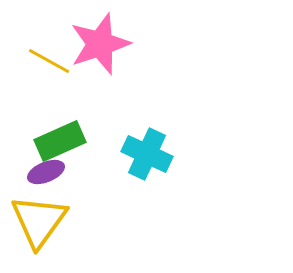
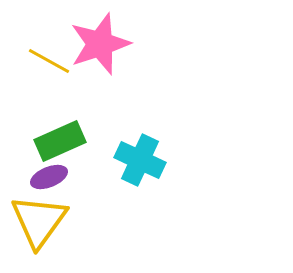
cyan cross: moved 7 px left, 6 px down
purple ellipse: moved 3 px right, 5 px down
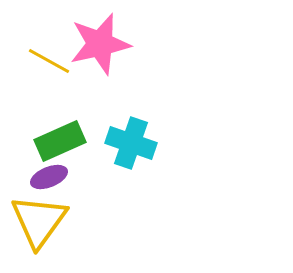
pink star: rotated 6 degrees clockwise
cyan cross: moved 9 px left, 17 px up; rotated 6 degrees counterclockwise
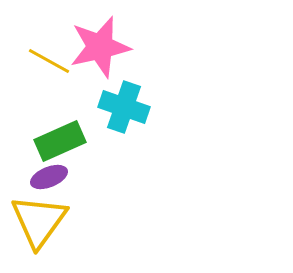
pink star: moved 3 px down
cyan cross: moved 7 px left, 36 px up
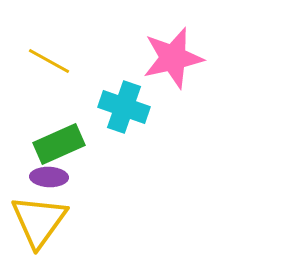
pink star: moved 73 px right, 11 px down
green rectangle: moved 1 px left, 3 px down
purple ellipse: rotated 24 degrees clockwise
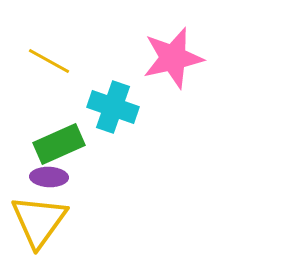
cyan cross: moved 11 px left
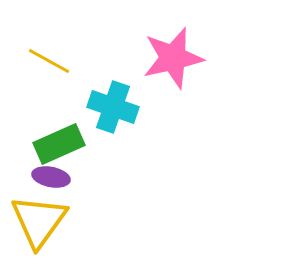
purple ellipse: moved 2 px right; rotated 9 degrees clockwise
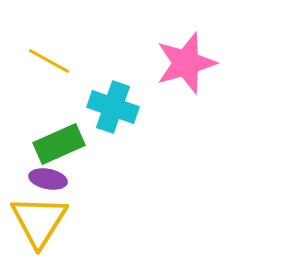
pink star: moved 13 px right, 5 px down; rotated 4 degrees counterclockwise
purple ellipse: moved 3 px left, 2 px down
yellow triangle: rotated 4 degrees counterclockwise
